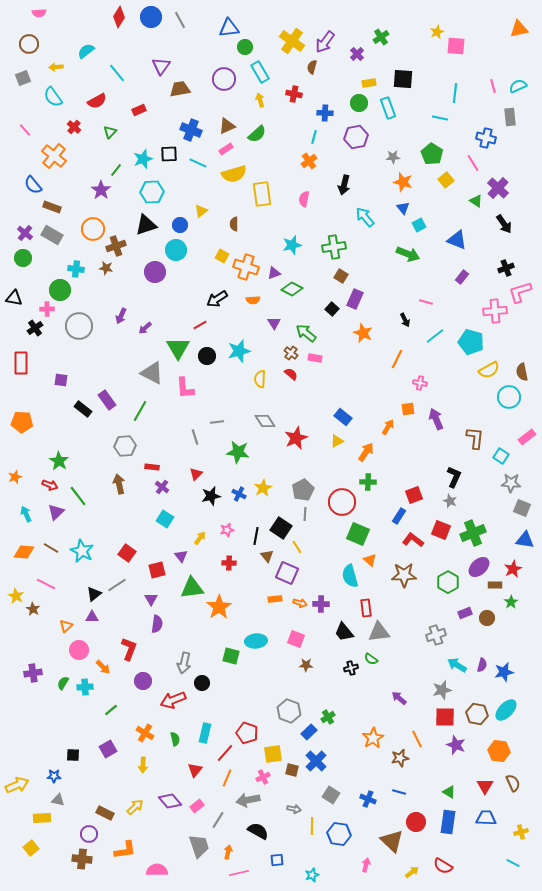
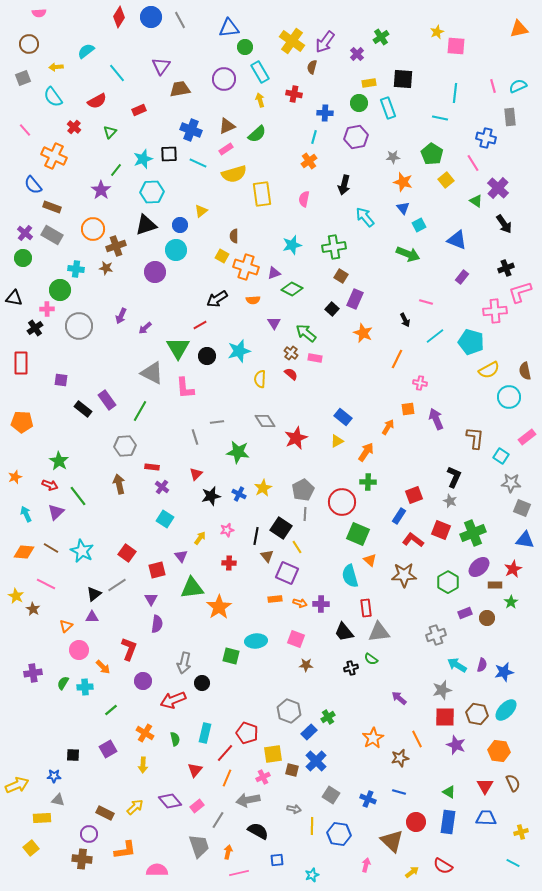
orange cross at (54, 156): rotated 15 degrees counterclockwise
brown semicircle at (234, 224): moved 12 px down
brown semicircle at (522, 372): moved 3 px right, 1 px up
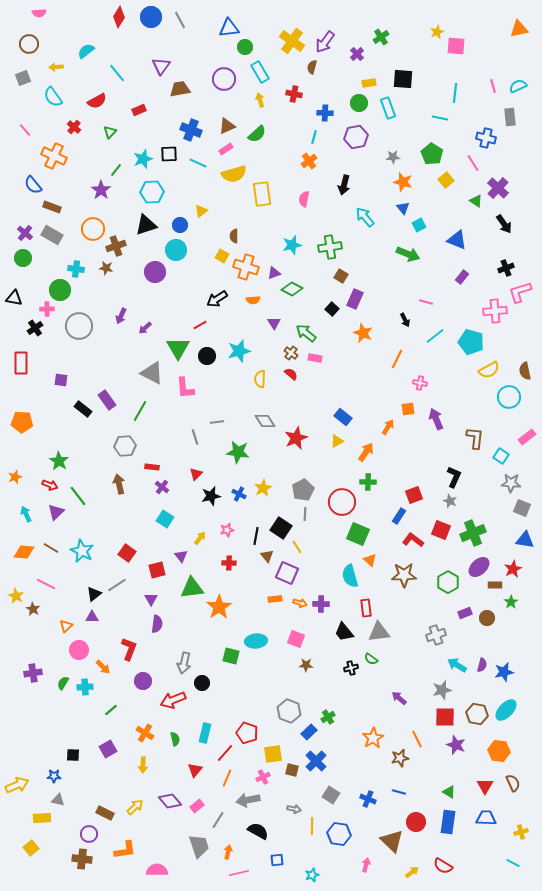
green cross at (334, 247): moved 4 px left
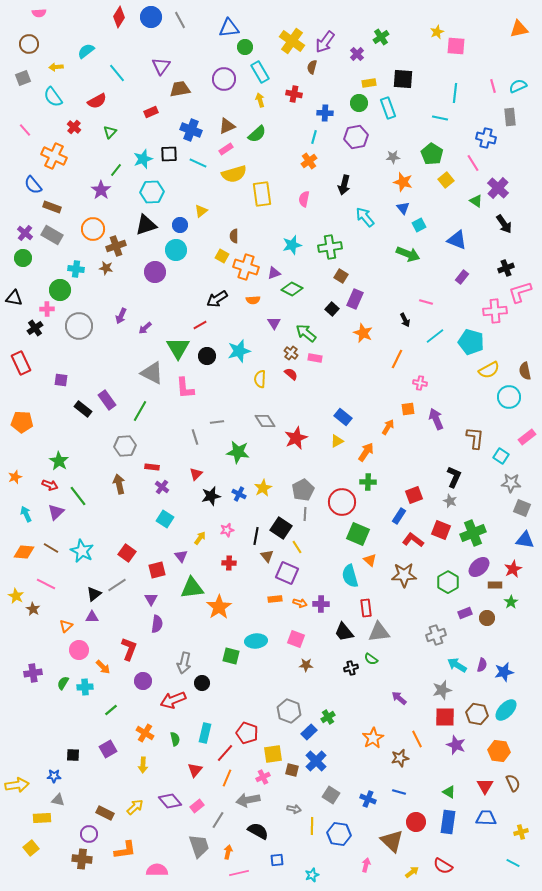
red rectangle at (139, 110): moved 12 px right, 2 px down
red rectangle at (21, 363): rotated 25 degrees counterclockwise
yellow arrow at (17, 785): rotated 15 degrees clockwise
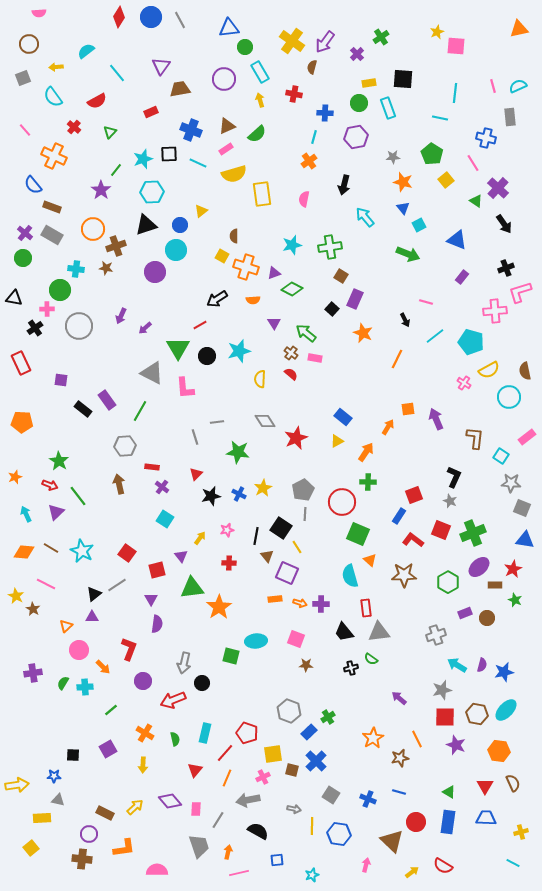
pink cross at (420, 383): moved 44 px right; rotated 24 degrees clockwise
green star at (511, 602): moved 4 px right, 2 px up; rotated 16 degrees counterclockwise
pink rectangle at (197, 806): moved 1 px left, 3 px down; rotated 48 degrees counterclockwise
orange L-shape at (125, 850): moved 1 px left, 2 px up
